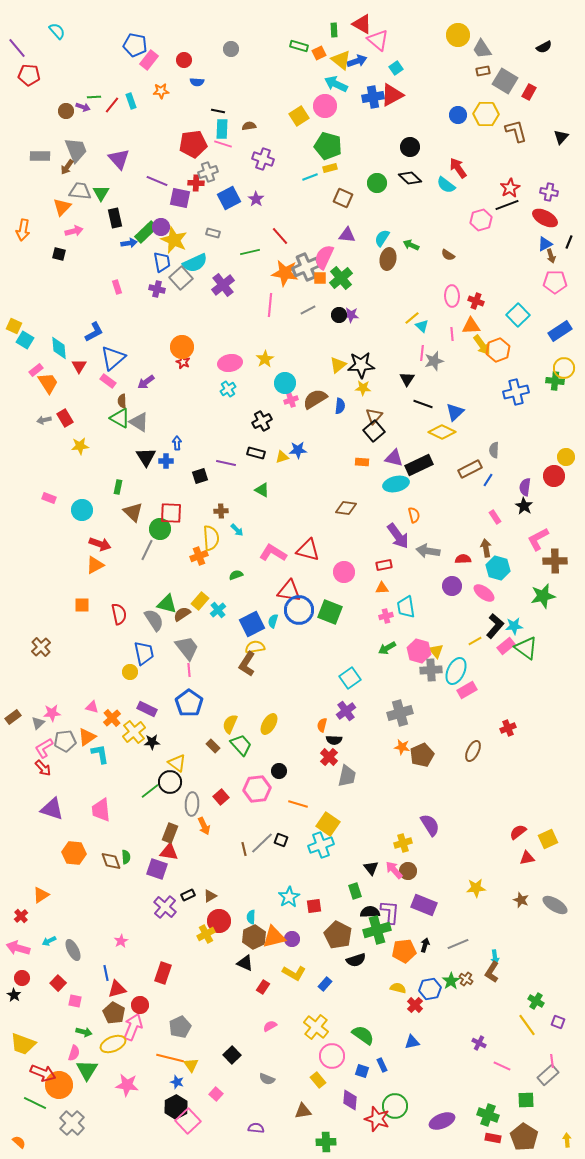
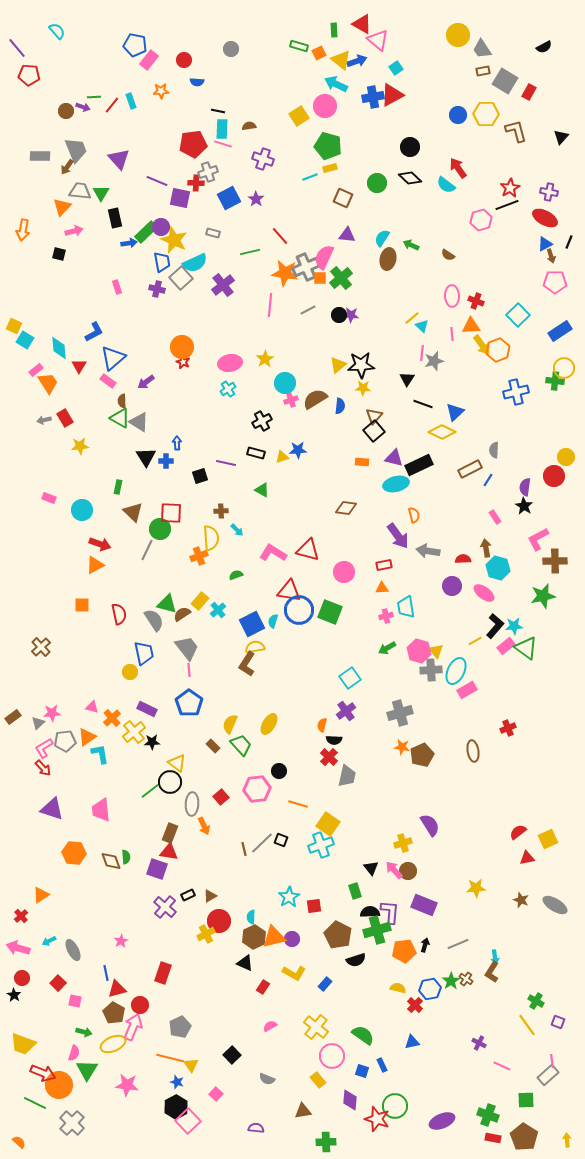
brown ellipse at (473, 751): rotated 35 degrees counterclockwise
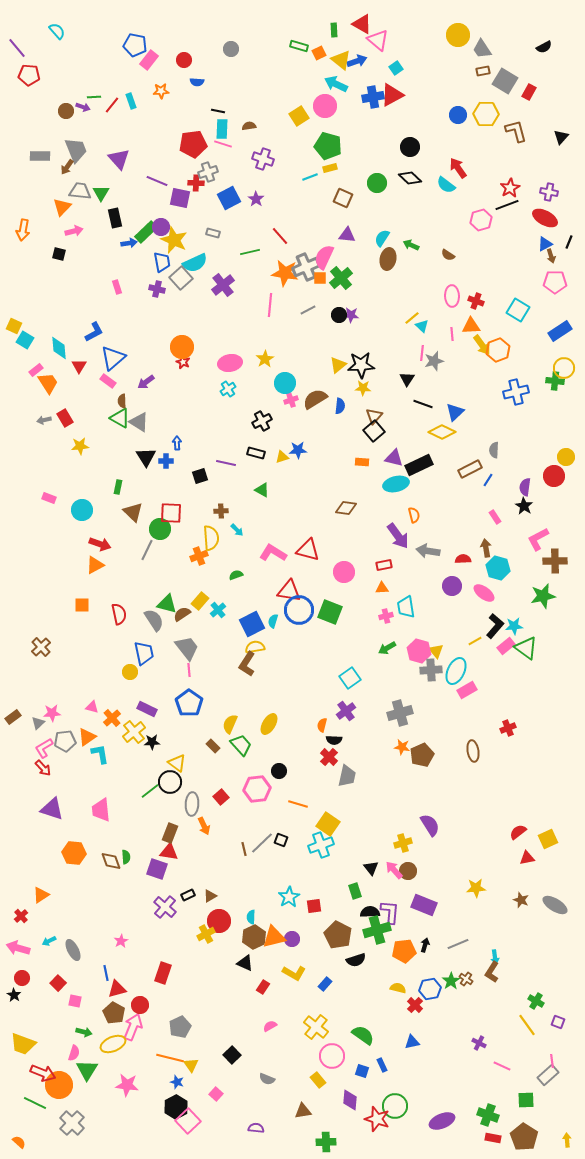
cyan square at (518, 315): moved 5 px up; rotated 15 degrees counterclockwise
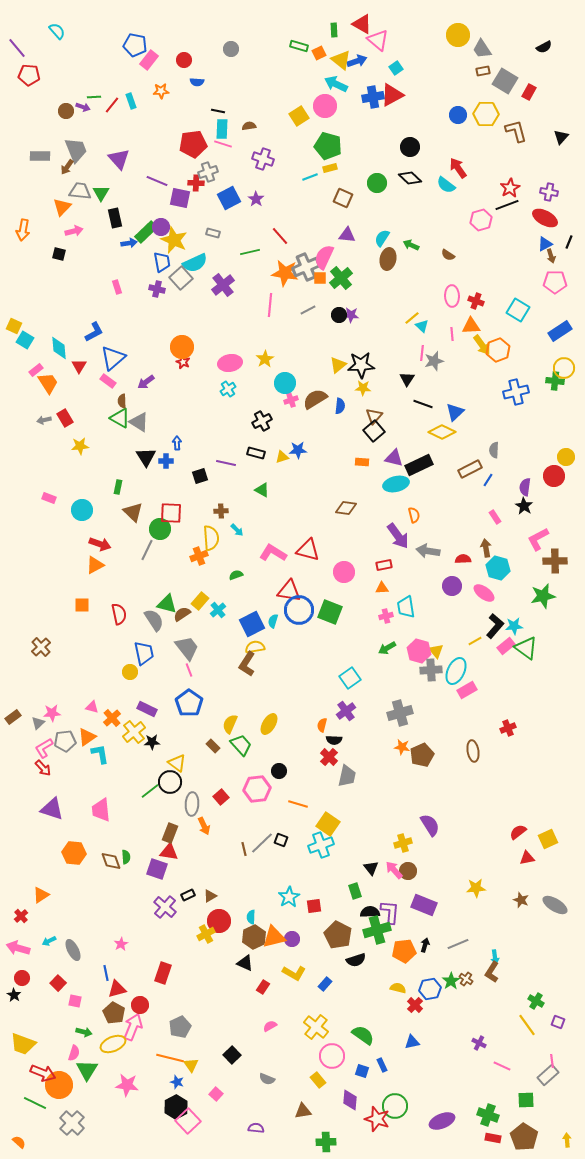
pink line at (189, 670): rotated 16 degrees counterclockwise
pink star at (121, 941): moved 3 px down
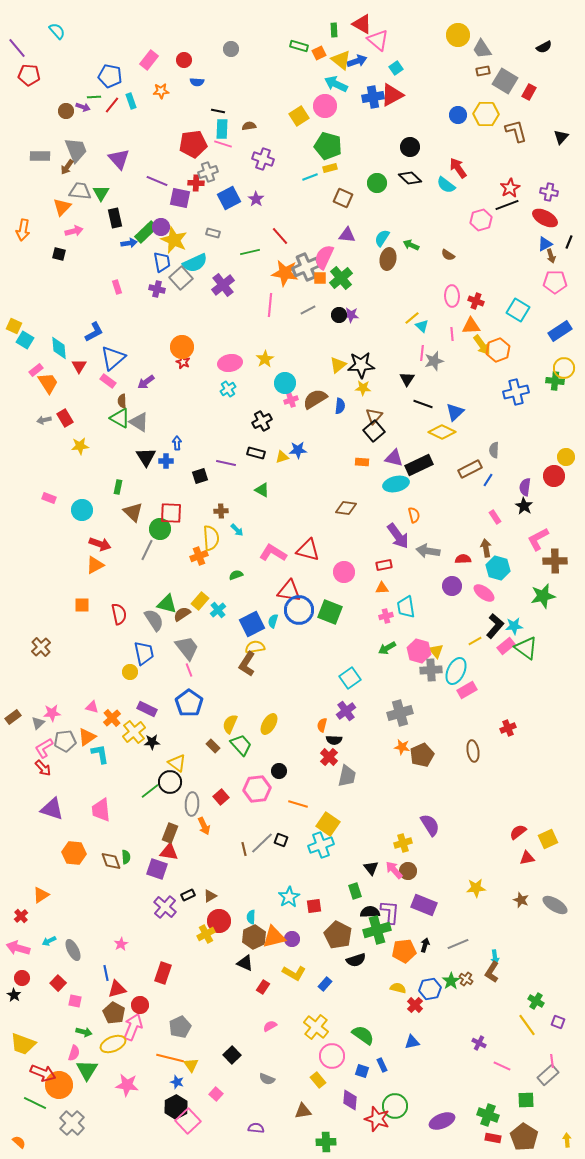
blue pentagon at (135, 45): moved 25 px left, 31 px down
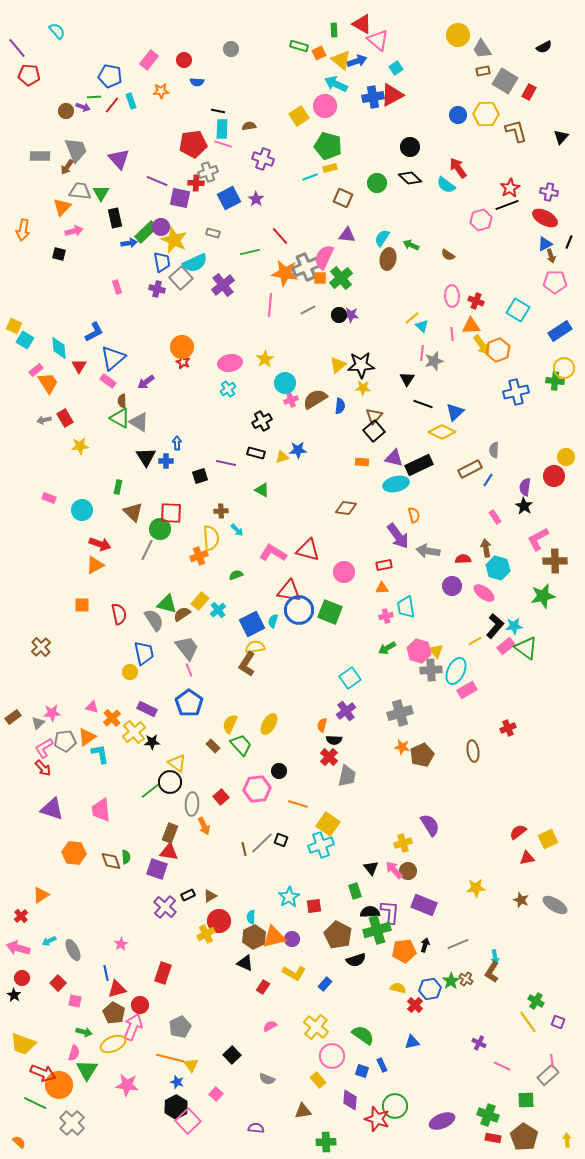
yellow line at (527, 1025): moved 1 px right, 3 px up
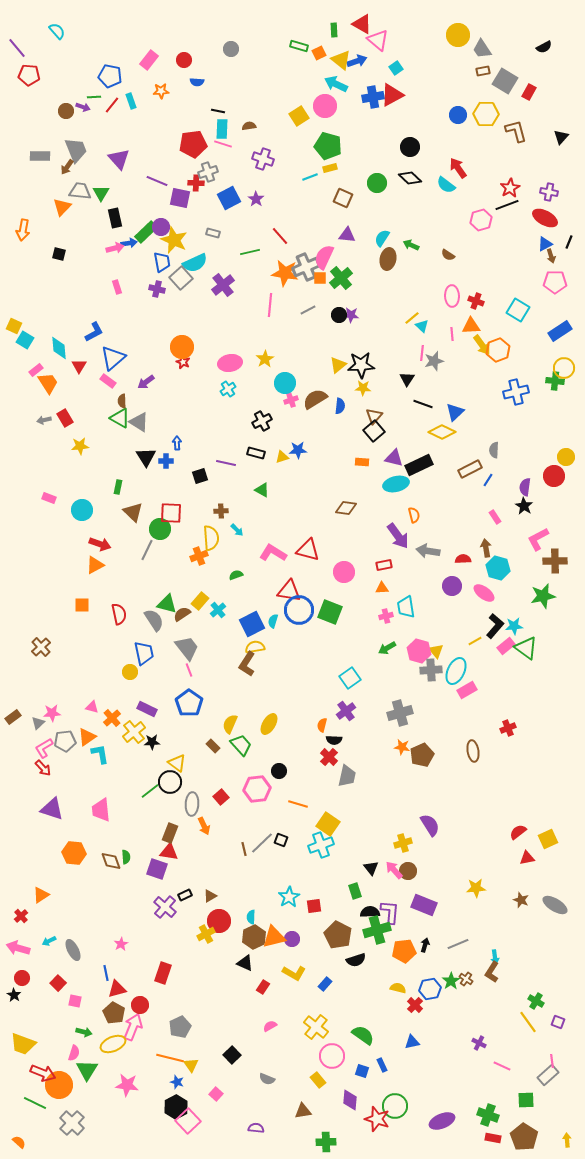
pink arrow at (74, 231): moved 41 px right, 17 px down
black rectangle at (188, 895): moved 3 px left
